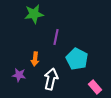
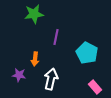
cyan pentagon: moved 10 px right, 6 px up
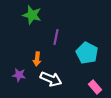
green star: moved 2 px left, 1 px down; rotated 24 degrees clockwise
orange arrow: moved 2 px right
white arrow: rotated 100 degrees clockwise
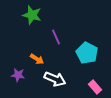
purple line: rotated 35 degrees counterclockwise
orange arrow: rotated 64 degrees counterclockwise
purple star: moved 1 px left
white arrow: moved 4 px right
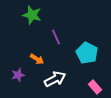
purple star: rotated 24 degrees counterclockwise
white arrow: rotated 50 degrees counterclockwise
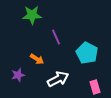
green star: rotated 18 degrees counterclockwise
white arrow: moved 3 px right
pink rectangle: rotated 24 degrees clockwise
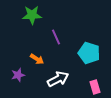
cyan pentagon: moved 2 px right; rotated 10 degrees counterclockwise
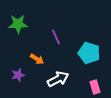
green star: moved 14 px left, 9 px down
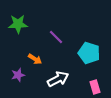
purple line: rotated 21 degrees counterclockwise
orange arrow: moved 2 px left
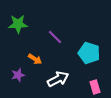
purple line: moved 1 px left
